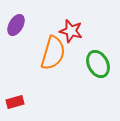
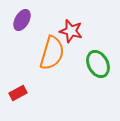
purple ellipse: moved 6 px right, 5 px up
orange semicircle: moved 1 px left
red rectangle: moved 3 px right, 9 px up; rotated 12 degrees counterclockwise
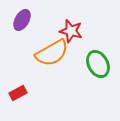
orange semicircle: rotated 44 degrees clockwise
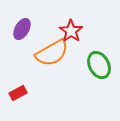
purple ellipse: moved 9 px down
red star: rotated 20 degrees clockwise
green ellipse: moved 1 px right, 1 px down
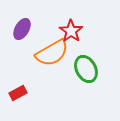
green ellipse: moved 13 px left, 4 px down
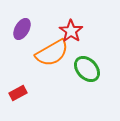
green ellipse: moved 1 px right; rotated 16 degrees counterclockwise
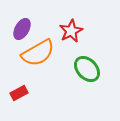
red star: rotated 10 degrees clockwise
orange semicircle: moved 14 px left
red rectangle: moved 1 px right
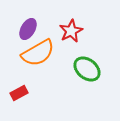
purple ellipse: moved 6 px right
green ellipse: rotated 8 degrees counterclockwise
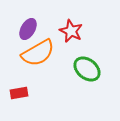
red star: rotated 20 degrees counterclockwise
red rectangle: rotated 18 degrees clockwise
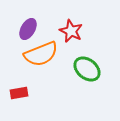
orange semicircle: moved 3 px right, 1 px down; rotated 8 degrees clockwise
